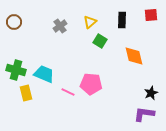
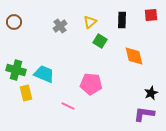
pink line: moved 14 px down
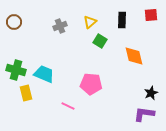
gray cross: rotated 16 degrees clockwise
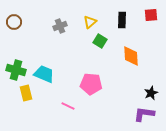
orange diamond: moved 3 px left; rotated 10 degrees clockwise
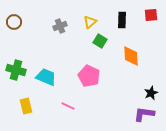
cyan trapezoid: moved 2 px right, 3 px down
pink pentagon: moved 2 px left, 8 px up; rotated 20 degrees clockwise
yellow rectangle: moved 13 px down
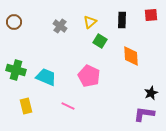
gray cross: rotated 32 degrees counterclockwise
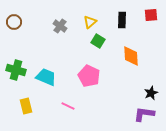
green square: moved 2 px left
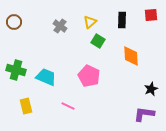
black star: moved 4 px up
